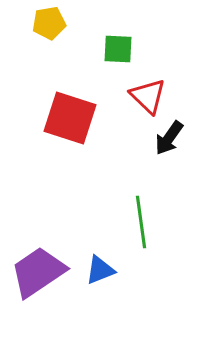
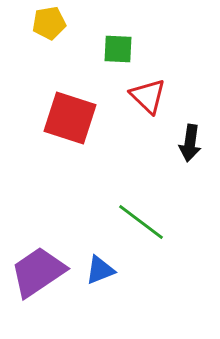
black arrow: moved 21 px right, 5 px down; rotated 27 degrees counterclockwise
green line: rotated 45 degrees counterclockwise
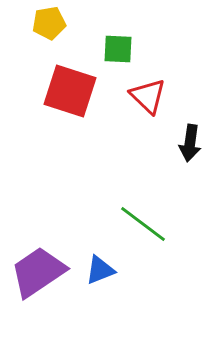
red square: moved 27 px up
green line: moved 2 px right, 2 px down
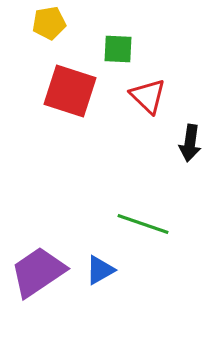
green line: rotated 18 degrees counterclockwise
blue triangle: rotated 8 degrees counterclockwise
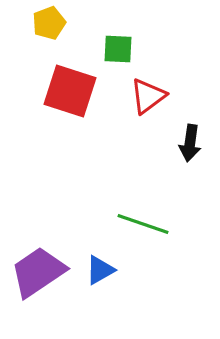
yellow pentagon: rotated 12 degrees counterclockwise
red triangle: rotated 39 degrees clockwise
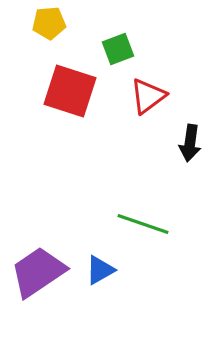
yellow pentagon: rotated 16 degrees clockwise
green square: rotated 24 degrees counterclockwise
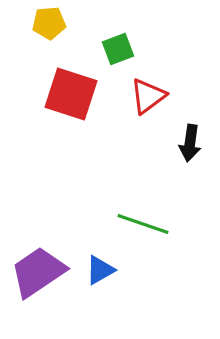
red square: moved 1 px right, 3 px down
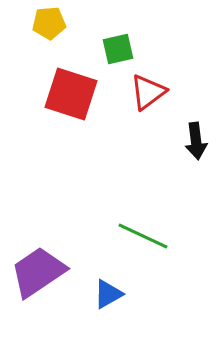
green square: rotated 8 degrees clockwise
red triangle: moved 4 px up
black arrow: moved 6 px right, 2 px up; rotated 15 degrees counterclockwise
green line: moved 12 px down; rotated 6 degrees clockwise
blue triangle: moved 8 px right, 24 px down
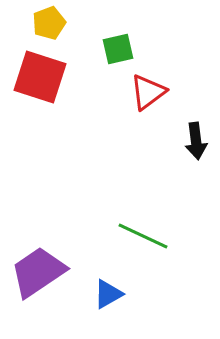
yellow pentagon: rotated 16 degrees counterclockwise
red square: moved 31 px left, 17 px up
